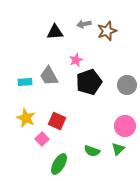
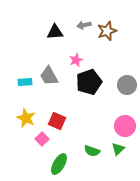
gray arrow: moved 1 px down
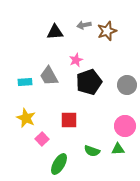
red square: moved 12 px right, 1 px up; rotated 24 degrees counterclockwise
green triangle: rotated 40 degrees clockwise
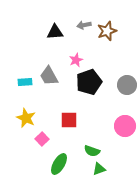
green triangle: moved 19 px left, 20 px down; rotated 16 degrees counterclockwise
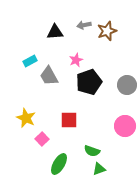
cyan rectangle: moved 5 px right, 21 px up; rotated 24 degrees counterclockwise
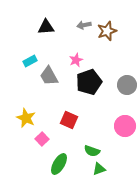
black triangle: moved 9 px left, 5 px up
red square: rotated 24 degrees clockwise
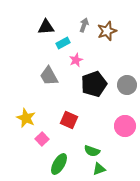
gray arrow: rotated 120 degrees clockwise
cyan rectangle: moved 33 px right, 18 px up
black pentagon: moved 5 px right, 2 px down
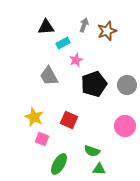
yellow star: moved 8 px right, 1 px up
pink square: rotated 24 degrees counterclockwise
green triangle: rotated 24 degrees clockwise
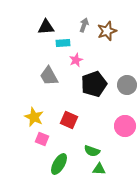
cyan rectangle: rotated 24 degrees clockwise
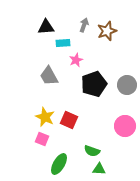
yellow star: moved 11 px right
